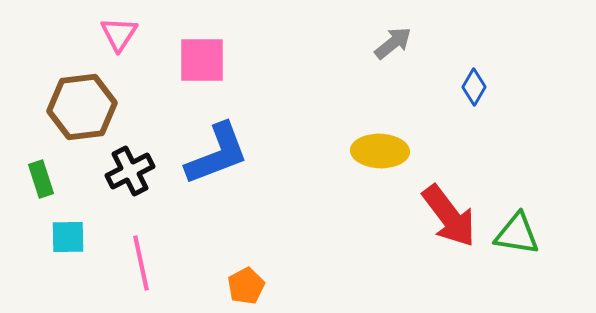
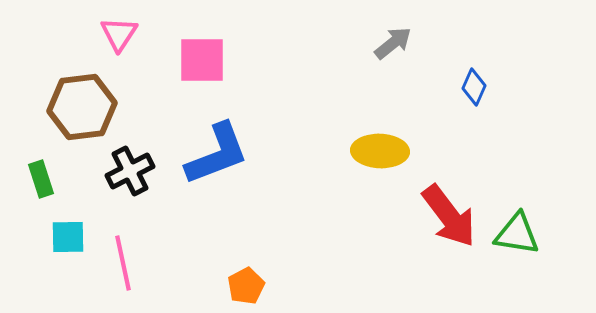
blue diamond: rotated 6 degrees counterclockwise
pink line: moved 18 px left
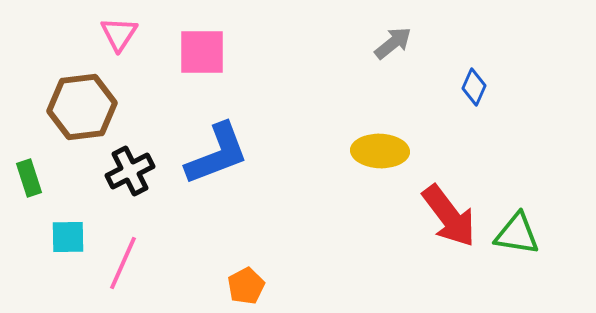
pink square: moved 8 px up
green rectangle: moved 12 px left, 1 px up
pink line: rotated 36 degrees clockwise
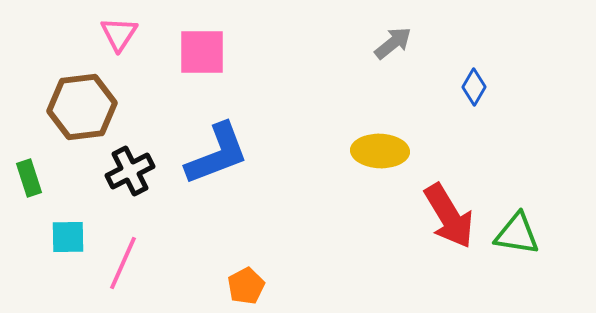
blue diamond: rotated 6 degrees clockwise
red arrow: rotated 6 degrees clockwise
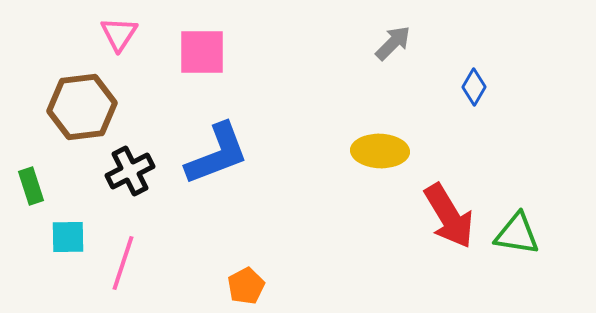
gray arrow: rotated 6 degrees counterclockwise
green rectangle: moved 2 px right, 8 px down
pink line: rotated 6 degrees counterclockwise
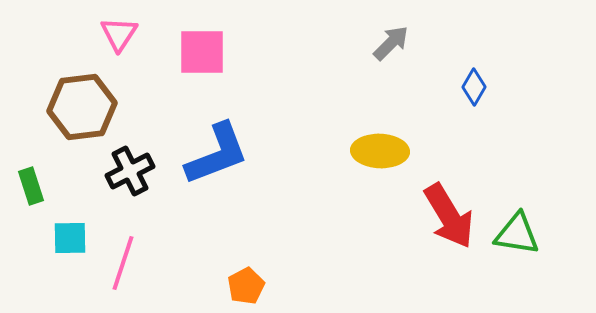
gray arrow: moved 2 px left
cyan square: moved 2 px right, 1 px down
